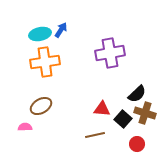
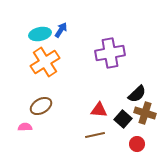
orange cross: rotated 24 degrees counterclockwise
red triangle: moved 3 px left, 1 px down
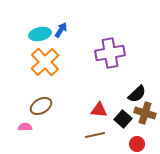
orange cross: rotated 12 degrees counterclockwise
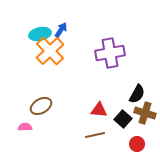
orange cross: moved 5 px right, 11 px up
black semicircle: rotated 18 degrees counterclockwise
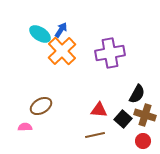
cyan ellipse: rotated 45 degrees clockwise
orange cross: moved 12 px right
brown cross: moved 2 px down
red circle: moved 6 px right, 3 px up
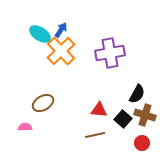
orange cross: moved 1 px left
brown ellipse: moved 2 px right, 3 px up
red circle: moved 1 px left, 2 px down
